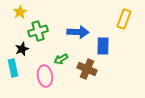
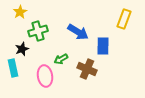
blue arrow: rotated 30 degrees clockwise
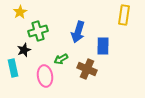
yellow rectangle: moved 4 px up; rotated 12 degrees counterclockwise
blue arrow: rotated 75 degrees clockwise
black star: moved 2 px right, 1 px down
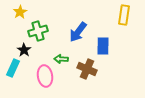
blue arrow: rotated 20 degrees clockwise
black star: rotated 16 degrees counterclockwise
green arrow: rotated 32 degrees clockwise
cyan rectangle: rotated 36 degrees clockwise
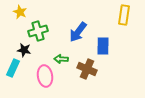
yellow star: rotated 16 degrees counterclockwise
black star: rotated 24 degrees counterclockwise
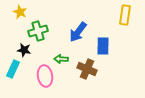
yellow rectangle: moved 1 px right
cyan rectangle: moved 1 px down
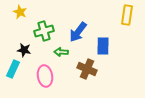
yellow rectangle: moved 2 px right
green cross: moved 6 px right
green arrow: moved 7 px up
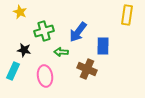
cyan rectangle: moved 2 px down
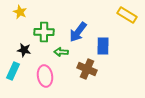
yellow rectangle: rotated 66 degrees counterclockwise
green cross: moved 1 px down; rotated 18 degrees clockwise
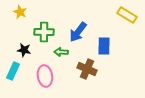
blue rectangle: moved 1 px right
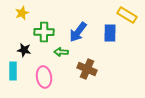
yellow star: moved 2 px right, 1 px down; rotated 24 degrees clockwise
blue rectangle: moved 6 px right, 13 px up
cyan rectangle: rotated 24 degrees counterclockwise
pink ellipse: moved 1 px left, 1 px down
